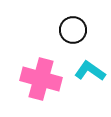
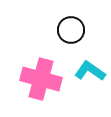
black circle: moved 2 px left
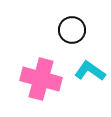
black circle: moved 1 px right
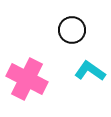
pink cross: moved 14 px left; rotated 12 degrees clockwise
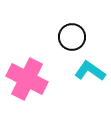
black circle: moved 7 px down
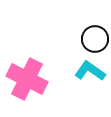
black circle: moved 23 px right, 2 px down
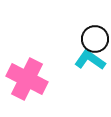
cyan L-shape: moved 11 px up
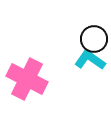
black circle: moved 1 px left
